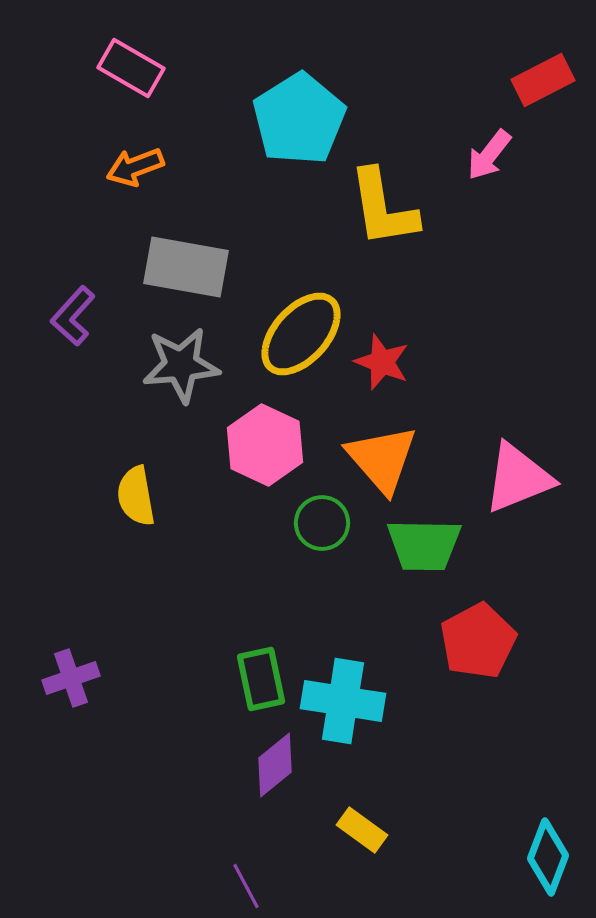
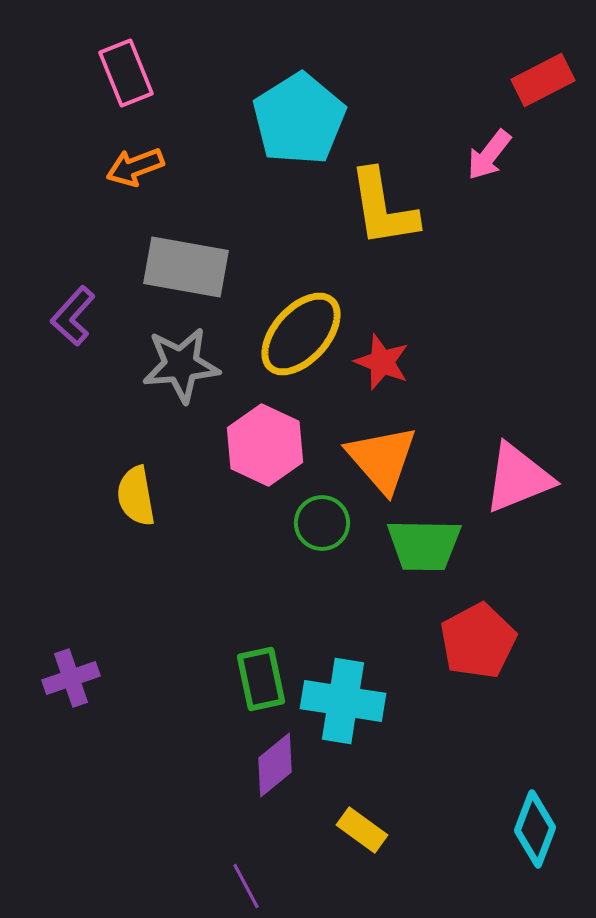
pink rectangle: moved 5 px left, 5 px down; rotated 38 degrees clockwise
cyan diamond: moved 13 px left, 28 px up
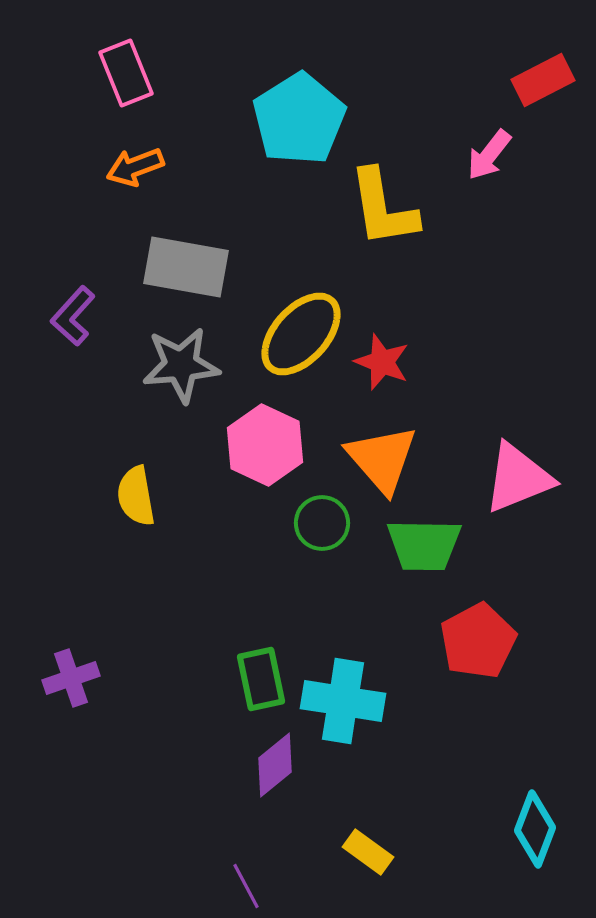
yellow rectangle: moved 6 px right, 22 px down
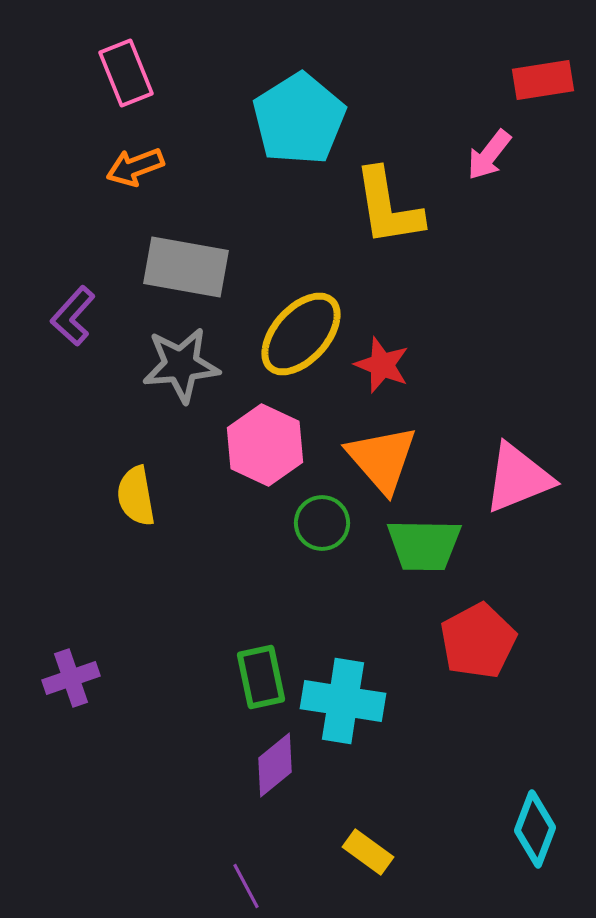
red rectangle: rotated 18 degrees clockwise
yellow L-shape: moved 5 px right, 1 px up
red star: moved 3 px down
green rectangle: moved 2 px up
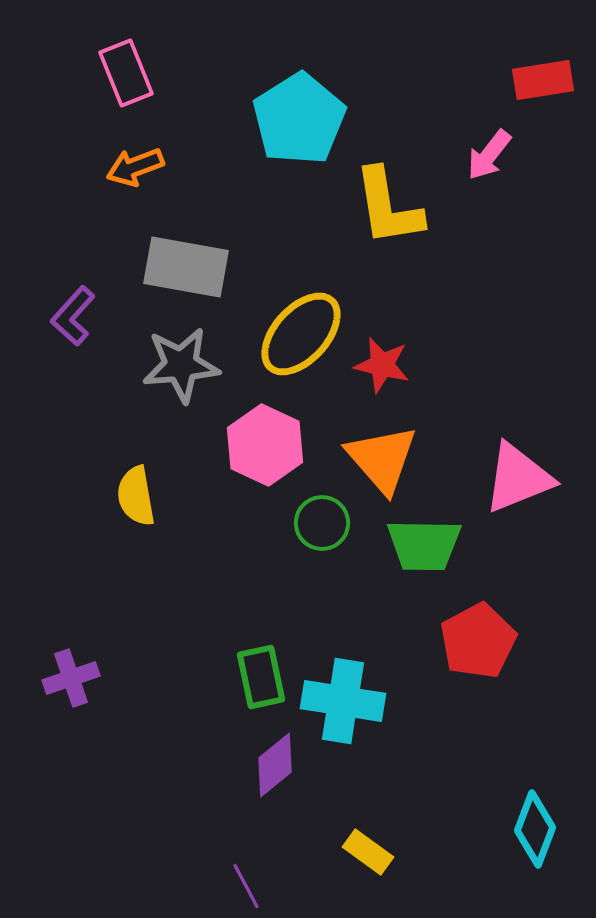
red star: rotated 8 degrees counterclockwise
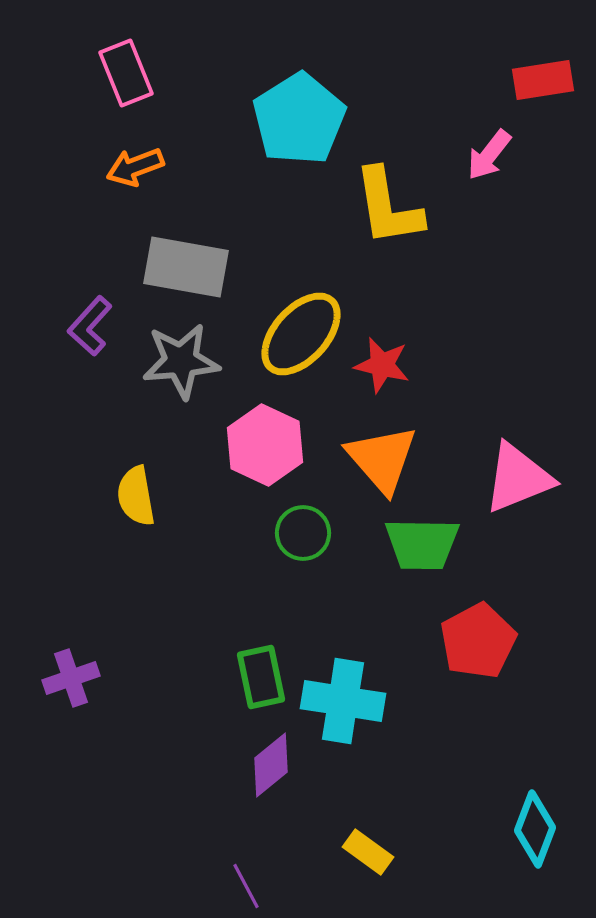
purple L-shape: moved 17 px right, 10 px down
gray star: moved 4 px up
green circle: moved 19 px left, 10 px down
green trapezoid: moved 2 px left, 1 px up
purple diamond: moved 4 px left
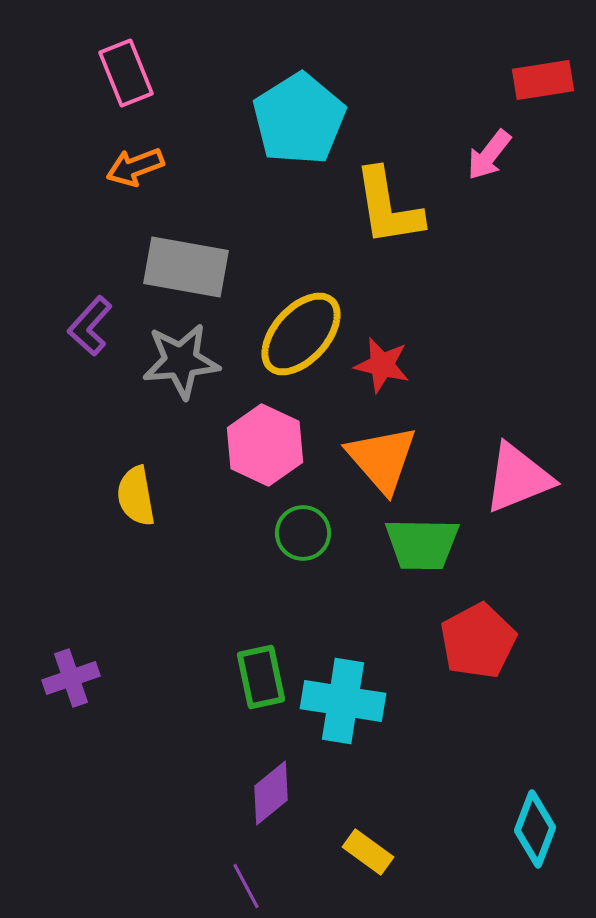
purple diamond: moved 28 px down
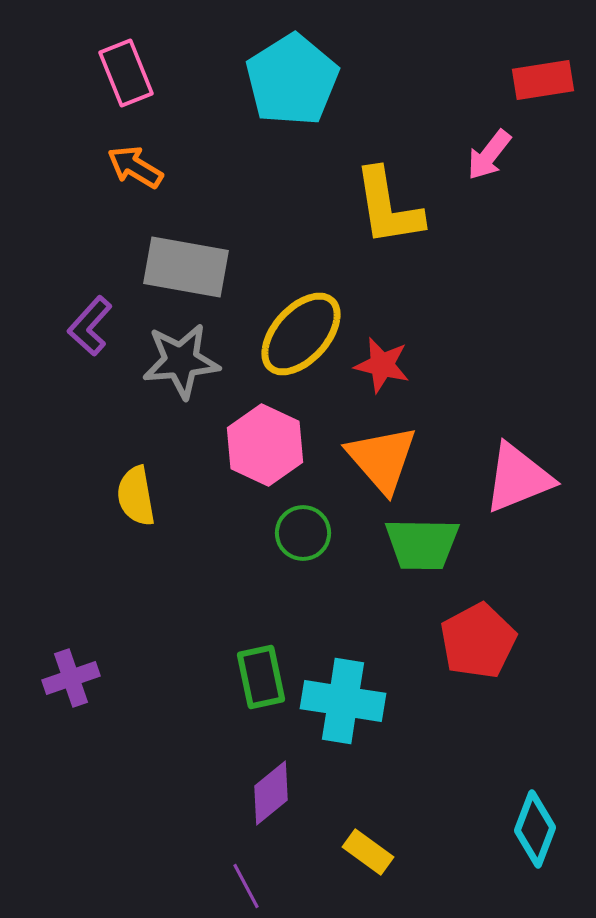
cyan pentagon: moved 7 px left, 39 px up
orange arrow: rotated 52 degrees clockwise
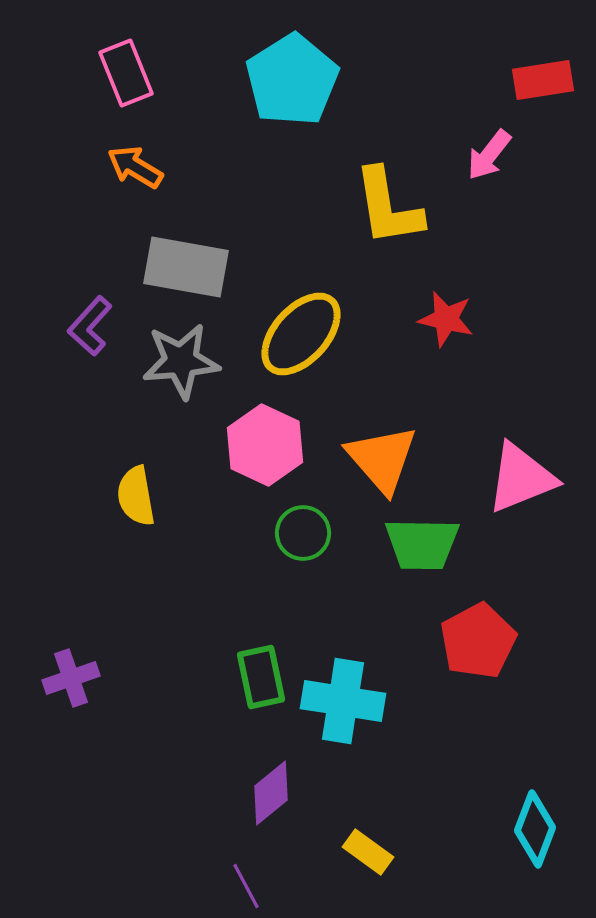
red star: moved 64 px right, 46 px up
pink triangle: moved 3 px right
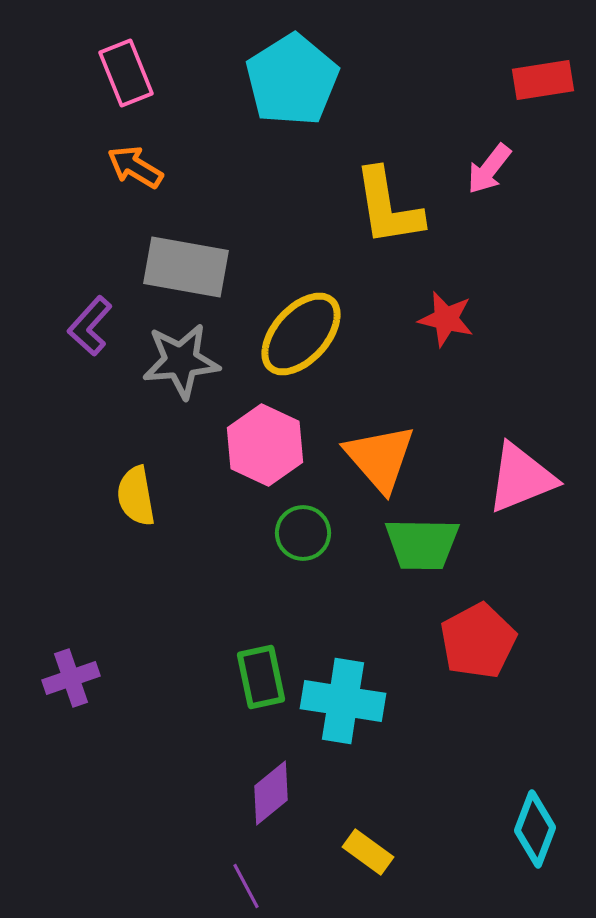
pink arrow: moved 14 px down
orange triangle: moved 2 px left, 1 px up
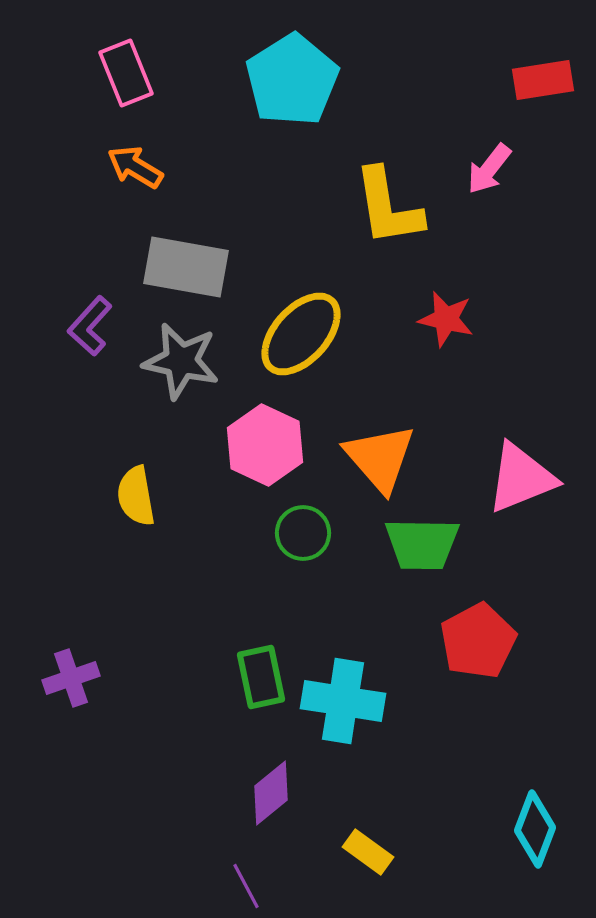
gray star: rotated 18 degrees clockwise
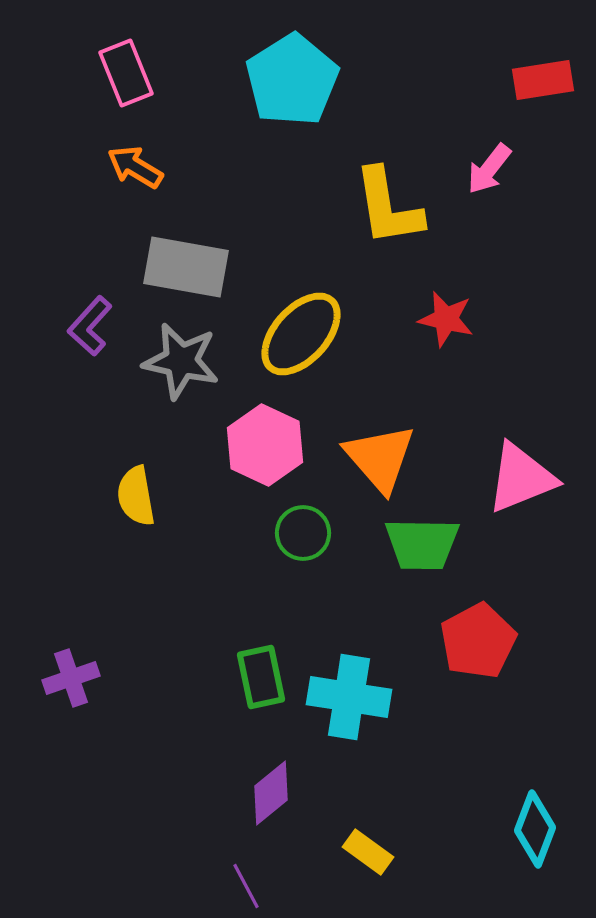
cyan cross: moved 6 px right, 4 px up
